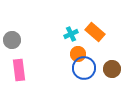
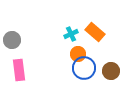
brown circle: moved 1 px left, 2 px down
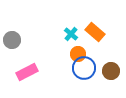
cyan cross: rotated 24 degrees counterclockwise
pink rectangle: moved 8 px right, 2 px down; rotated 70 degrees clockwise
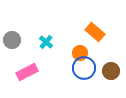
cyan cross: moved 25 px left, 8 px down
orange circle: moved 2 px right, 1 px up
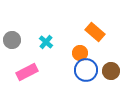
blue circle: moved 2 px right, 2 px down
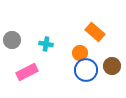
cyan cross: moved 2 px down; rotated 32 degrees counterclockwise
brown circle: moved 1 px right, 5 px up
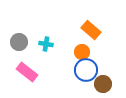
orange rectangle: moved 4 px left, 2 px up
gray circle: moved 7 px right, 2 px down
orange circle: moved 2 px right, 1 px up
brown circle: moved 9 px left, 18 px down
pink rectangle: rotated 65 degrees clockwise
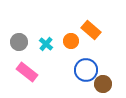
cyan cross: rotated 32 degrees clockwise
orange circle: moved 11 px left, 11 px up
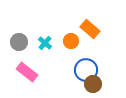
orange rectangle: moved 1 px left, 1 px up
cyan cross: moved 1 px left, 1 px up
brown circle: moved 10 px left
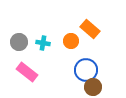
cyan cross: moved 2 px left; rotated 32 degrees counterclockwise
brown circle: moved 3 px down
